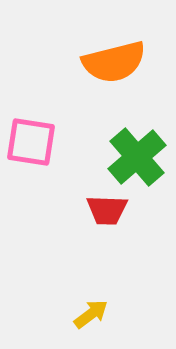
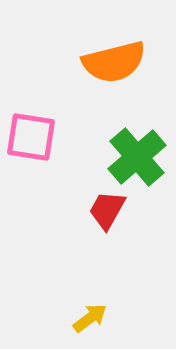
pink square: moved 5 px up
red trapezoid: rotated 117 degrees clockwise
yellow arrow: moved 1 px left, 4 px down
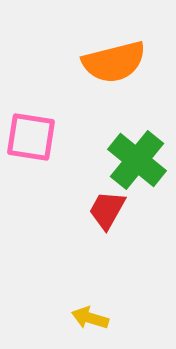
green cross: moved 3 px down; rotated 10 degrees counterclockwise
yellow arrow: rotated 126 degrees counterclockwise
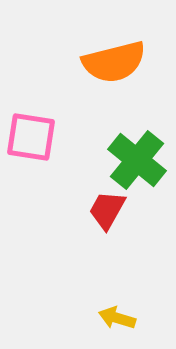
yellow arrow: moved 27 px right
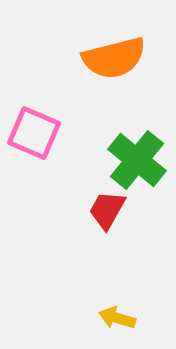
orange semicircle: moved 4 px up
pink square: moved 3 px right, 4 px up; rotated 14 degrees clockwise
